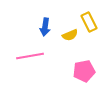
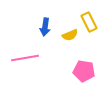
pink line: moved 5 px left, 2 px down
pink pentagon: rotated 20 degrees clockwise
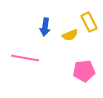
pink line: rotated 20 degrees clockwise
pink pentagon: rotated 15 degrees counterclockwise
